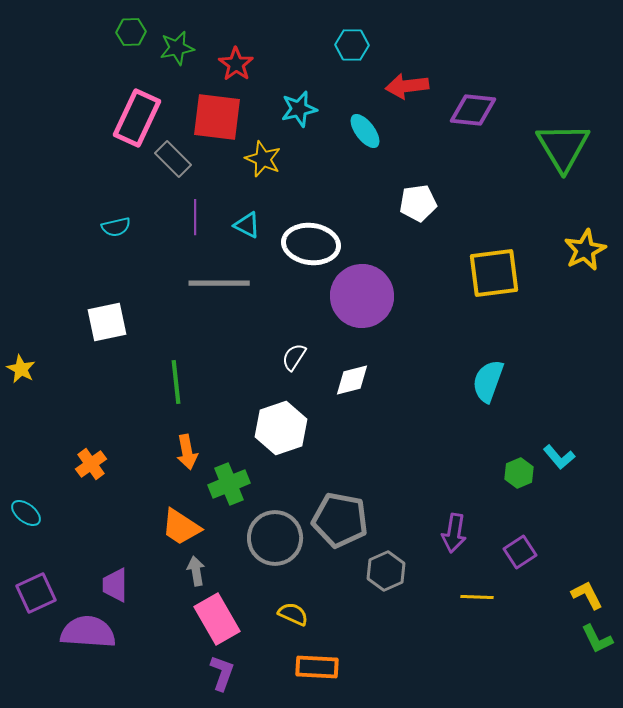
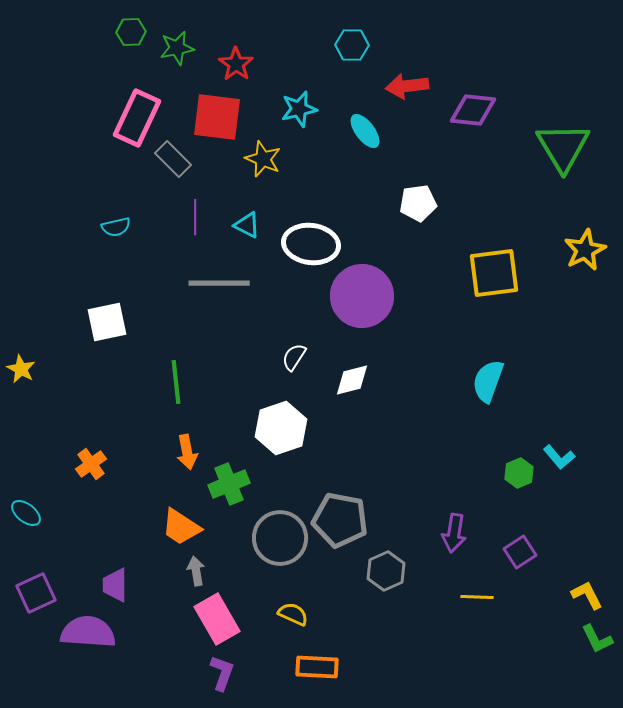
gray circle at (275, 538): moved 5 px right
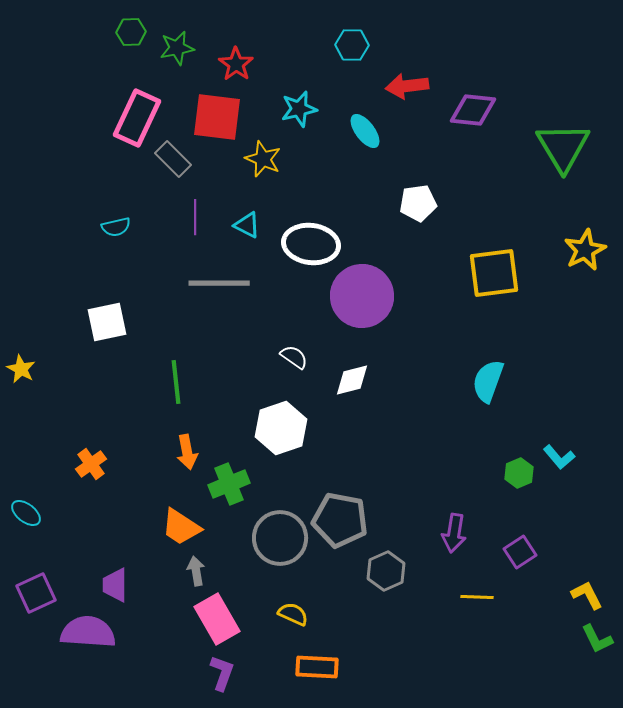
white semicircle at (294, 357): rotated 92 degrees clockwise
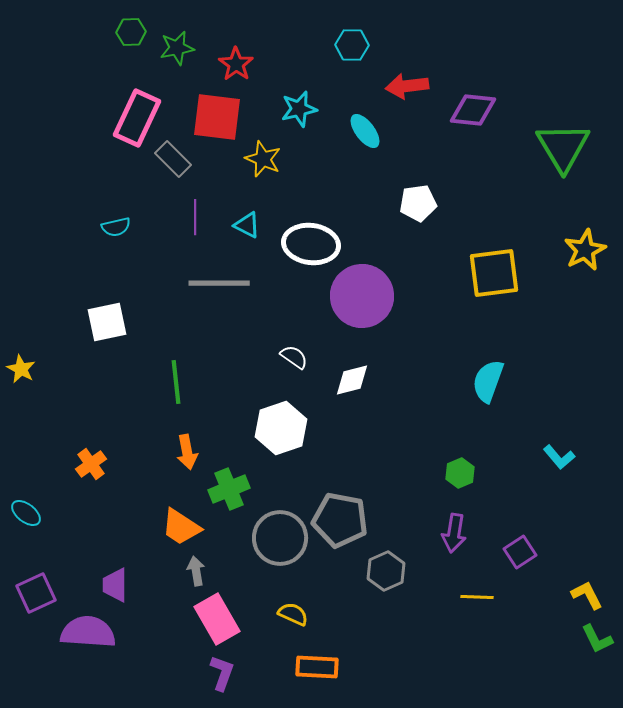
green hexagon at (519, 473): moved 59 px left
green cross at (229, 484): moved 5 px down
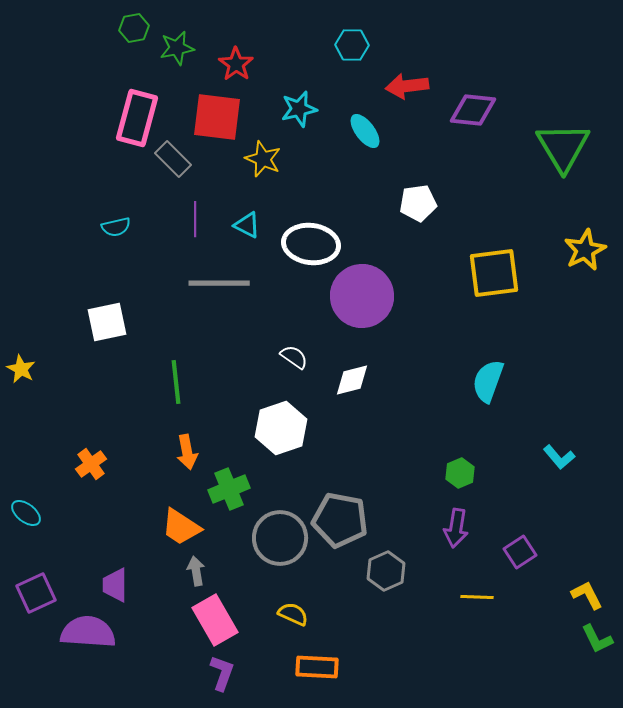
green hexagon at (131, 32): moved 3 px right, 4 px up; rotated 8 degrees counterclockwise
pink rectangle at (137, 118): rotated 10 degrees counterclockwise
purple line at (195, 217): moved 2 px down
purple arrow at (454, 533): moved 2 px right, 5 px up
pink rectangle at (217, 619): moved 2 px left, 1 px down
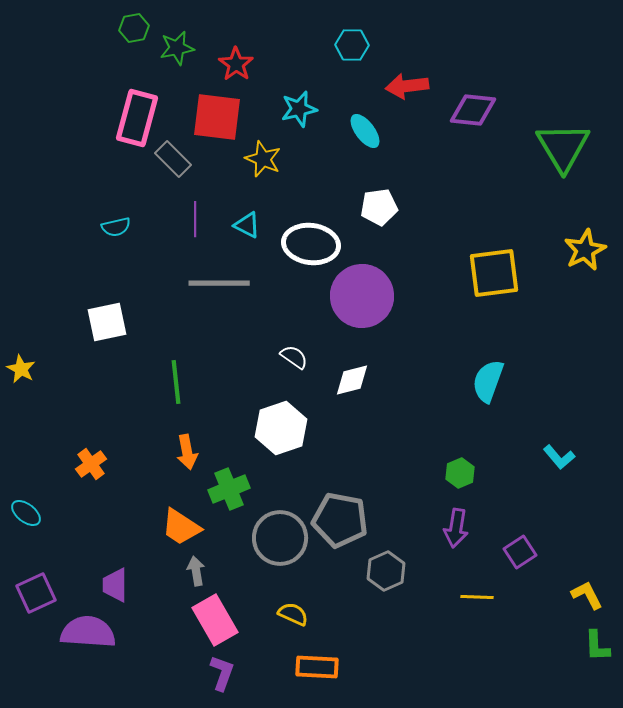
white pentagon at (418, 203): moved 39 px left, 4 px down
green L-shape at (597, 639): moved 7 px down; rotated 24 degrees clockwise
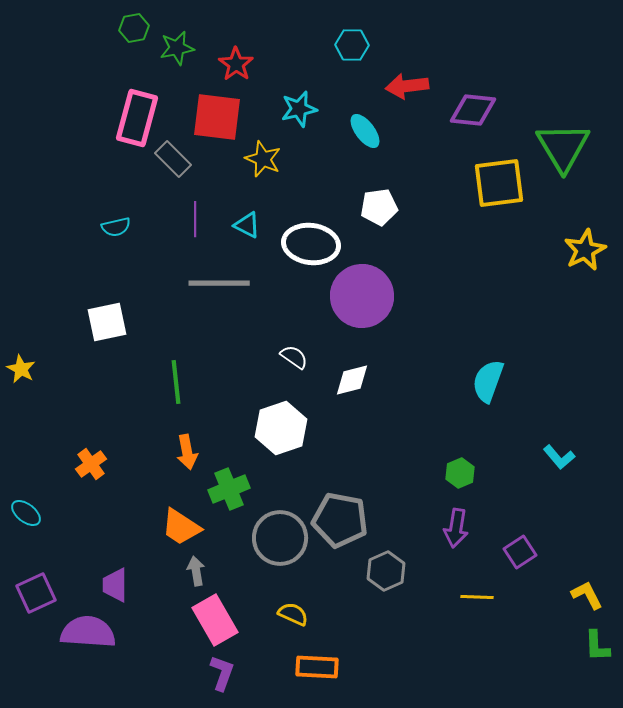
yellow square at (494, 273): moved 5 px right, 90 px up
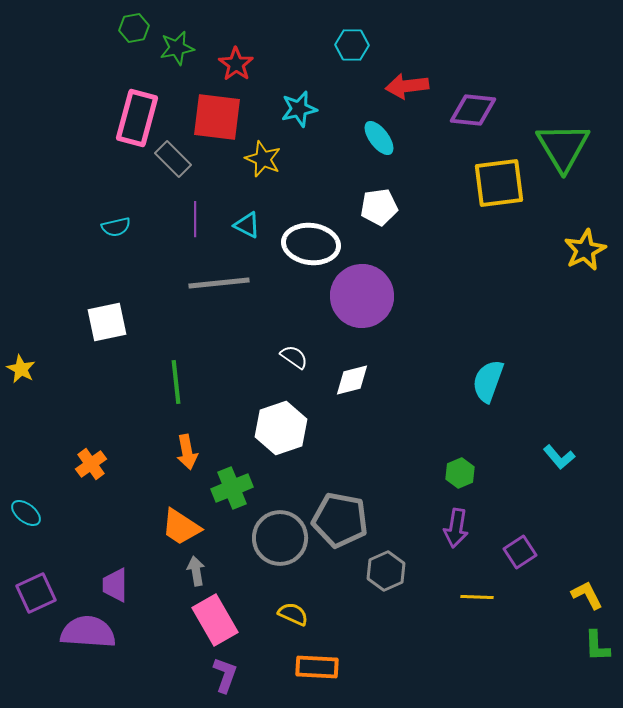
cyan ellipse at (365, 131): moved 14 px right, 7 px down
gray line at (219, 283): rotated 6 degrees counterclockwise
green cross at (229, 489): moved 3 px right, 1 px up
purple L-shape at (222, 673): moved 3 px right, 2 px down
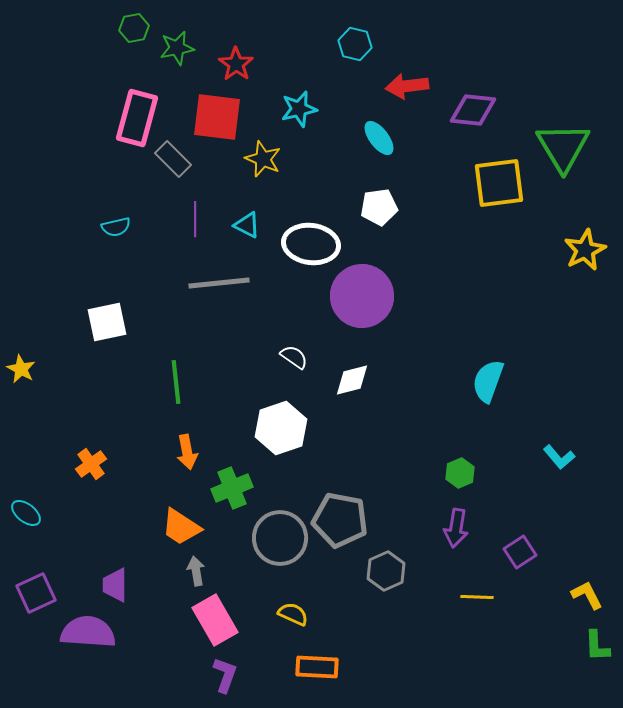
cyan hexagon at (352, 45): moved 3 px right, 1 px up; rotated 12 degrees clockwise
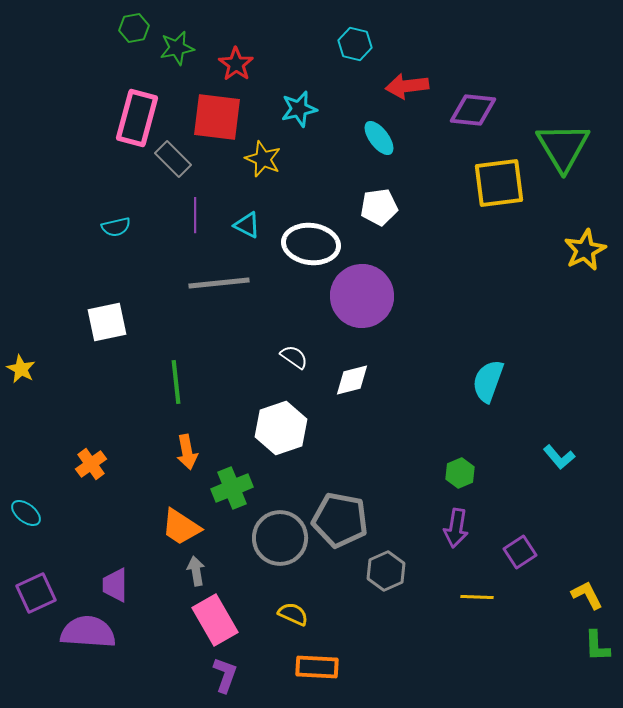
purple line at (195, 219): moved 4 px up
